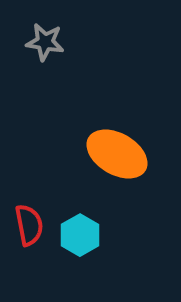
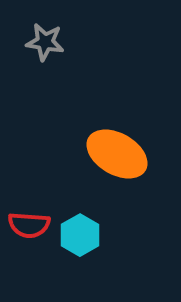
red semicircle: rotated 105 degrees clockwise
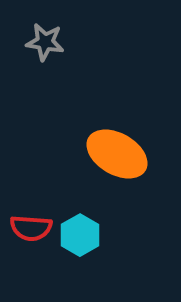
red semicircle: moved 2 px right, 3 px down
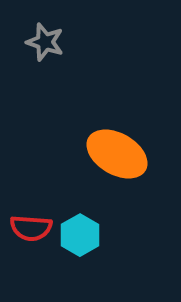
gray star: rotated 9 degrees clockwise
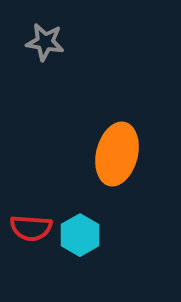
gray star: rotated 9 degrees counterclockwise
orange ellipse: rotated 74 degrees clockwise
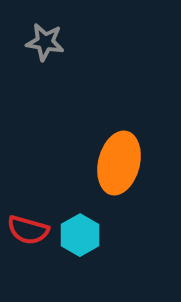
orange ellipse: moved 2 px right, 9 px down
red semicircle: moved 3 px left, 2 px down; rotated 12 degrees clockwise
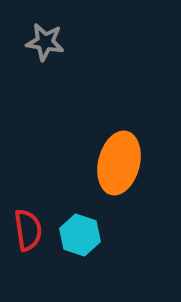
red semicircle: rotated 114 degrees counterclockwise
cyan hexagon: rotated 12 degrees counterclockwise
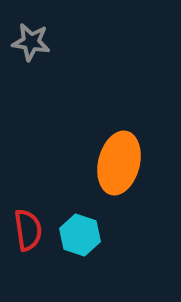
gray star: moved 14 px left
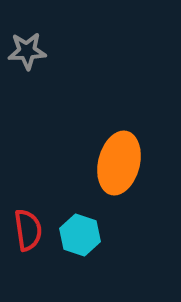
gray star: moved 4 px left, 9 px down; rotated 12 degrees counterclockwise
